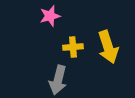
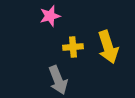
gray arrow: rotated 36 degrees counterclockwise
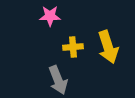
pink star: rotated 15 degrees clockwise
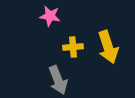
pink star: rotated 10 degrees clockwise
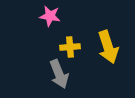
yellow cross: moved 3 px left
gray arrow: moved 1 px right, 6 px up
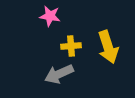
yellow cross: moved 1 px right, 1 px up
gray arrow: rotated 88 degrees clockwise
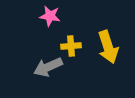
gray arrow: moved 11 px left, 7 px up
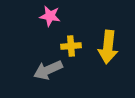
yellow arrow: rotated 24 degrees clockwise
gray arrow: moved 3 px down
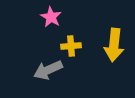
pink star: moved 1 px right, 1 px down; rotated 20 degrees clockwise
yellow arrow: moved 6 px right, 2 px up
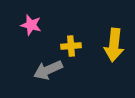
pink star: moved 20 px left, 8 px down; rotated 15 degrees counterclockwise
